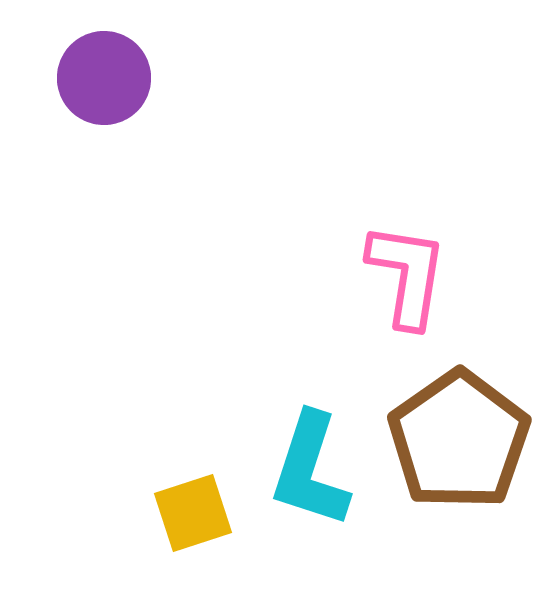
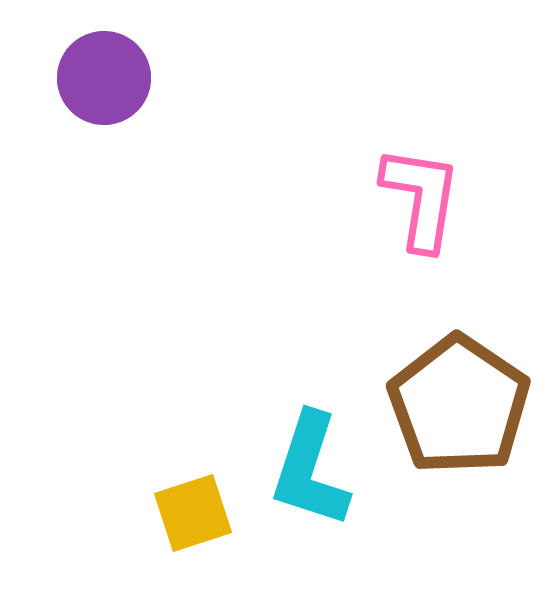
pink L-shape: moved 14 px right, 77 px up
brown pentagon: moved 35 px up; rotated 3 degrees counterclockwise
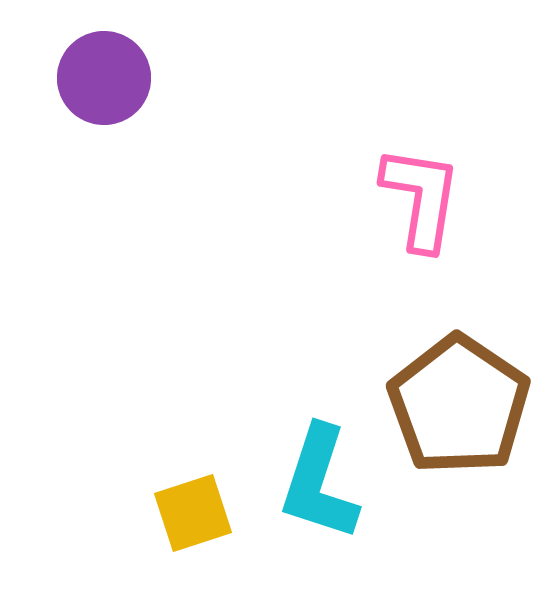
cyan L-shape: moved 9 px right, 13 px down
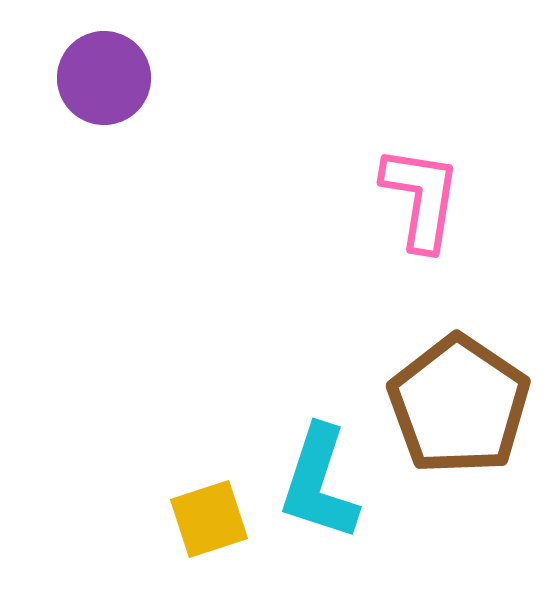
yellow square: moved 16 px right, 6 px down
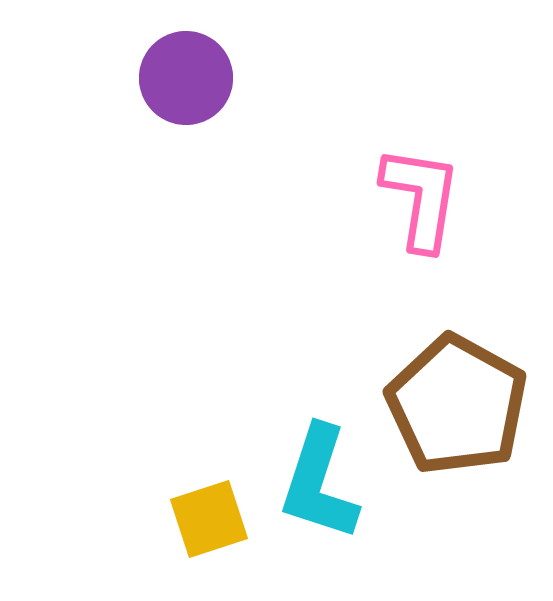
purple circle: moved 82 px right
brown pentagon: moved 2 px left; rotated 5 degrees counterclockwise
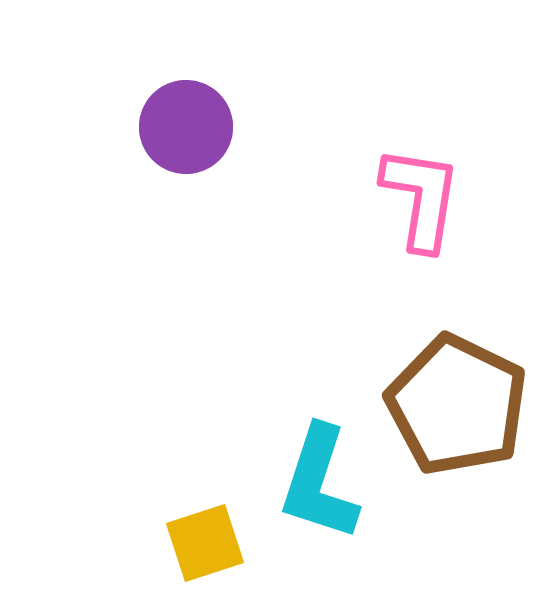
purple circle: moved 49 px down
brown pentagon: rotated 3 degrees counterclockwise
yellow square: moved 4 px left, 24 px down
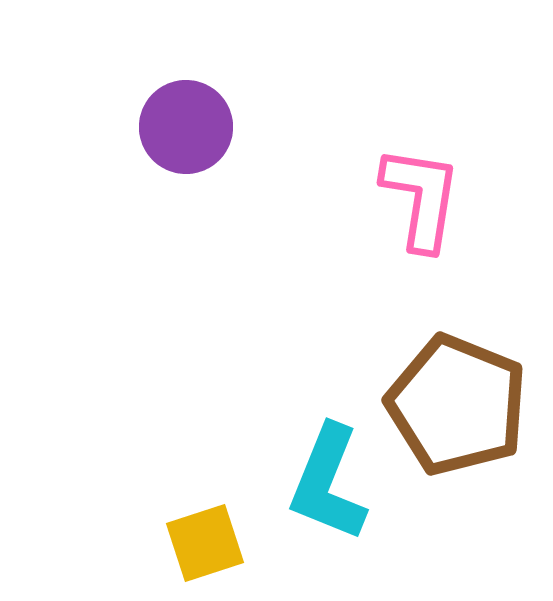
brown pentagon: rotated 4 degrees counterclockwise
cyan L-shape: moved 9 px right; rotated 4 degrees clockwise
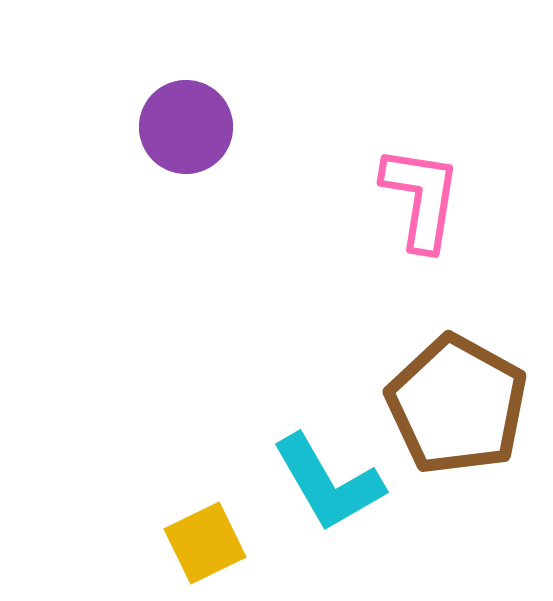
brown pentagon: rotated 7 degrees clockwise
cyan L-shape: rotated 52 degrees counterclockwise
yellow square: rotated 8 degrees counterclockwise
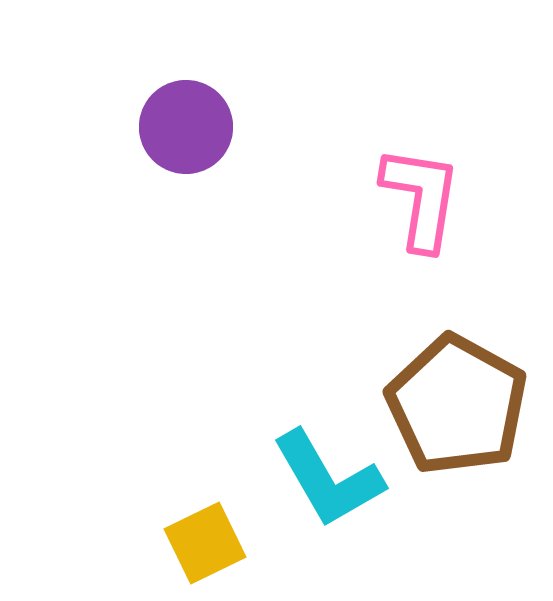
cyan L-shape: moved 4 px up
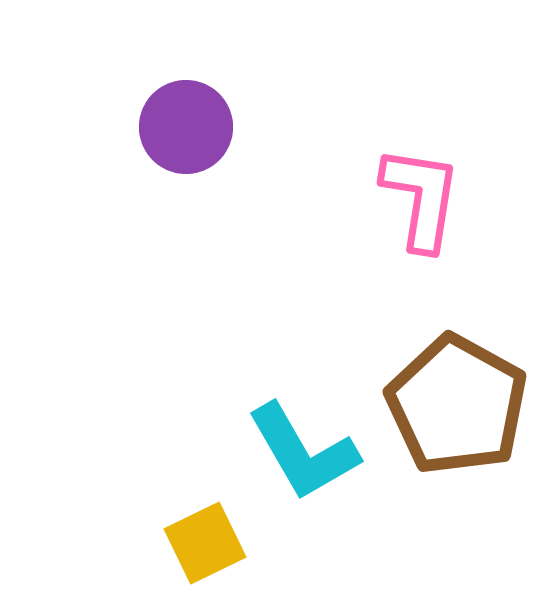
cyan L-shape: moved 25 px left, 27 px up
